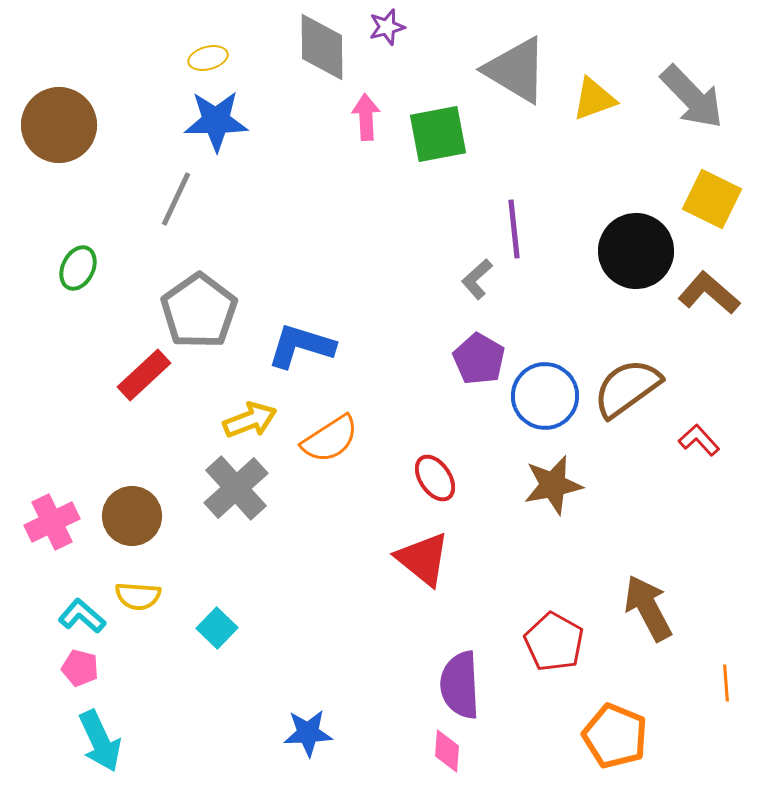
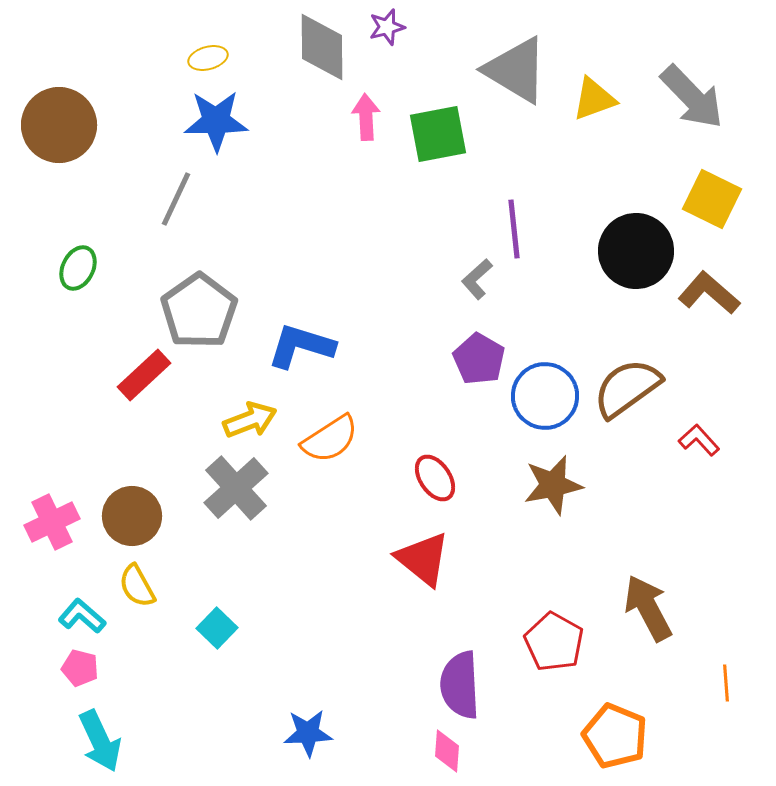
yellow semicircle at (138, 596): moved 1 px left, 10 px up; rotated 57 degrees clockwise
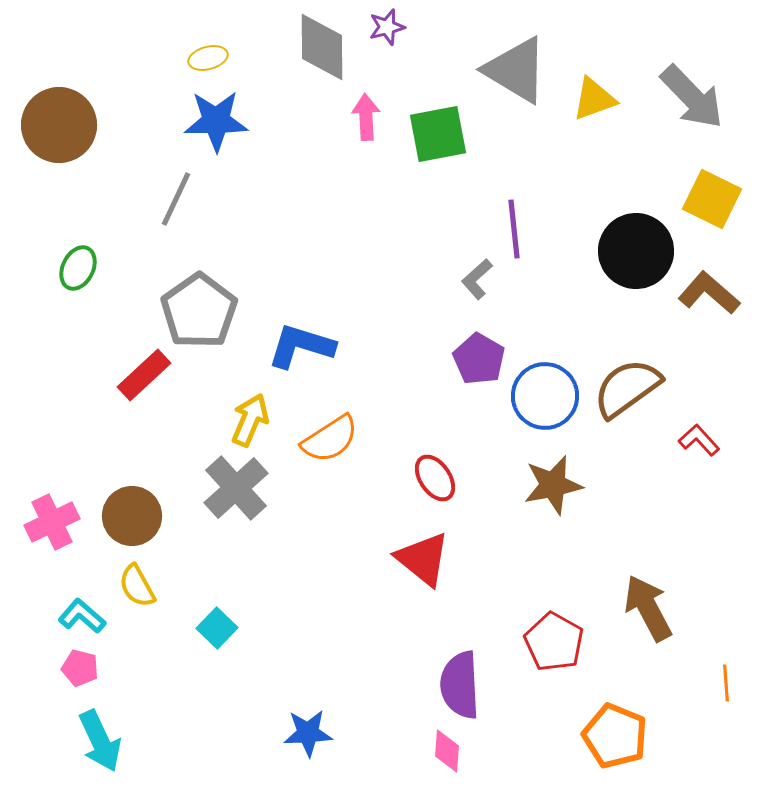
yellow arrow at (250, 420): rotated 46 degrees counterclockwise
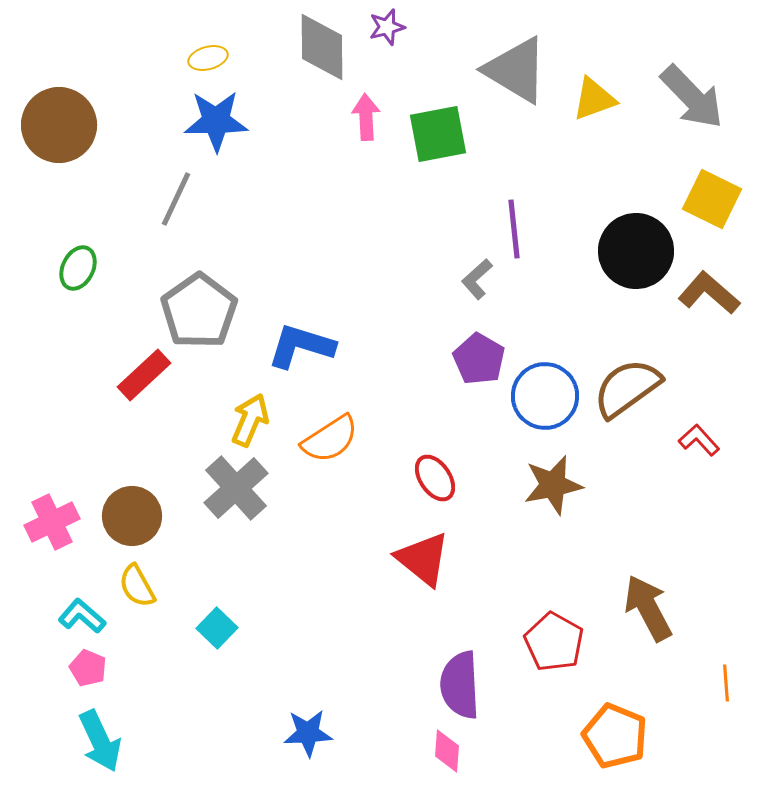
pink pentagon at (80, 668): moved 8 px right; rotated 9 degrees clockwise
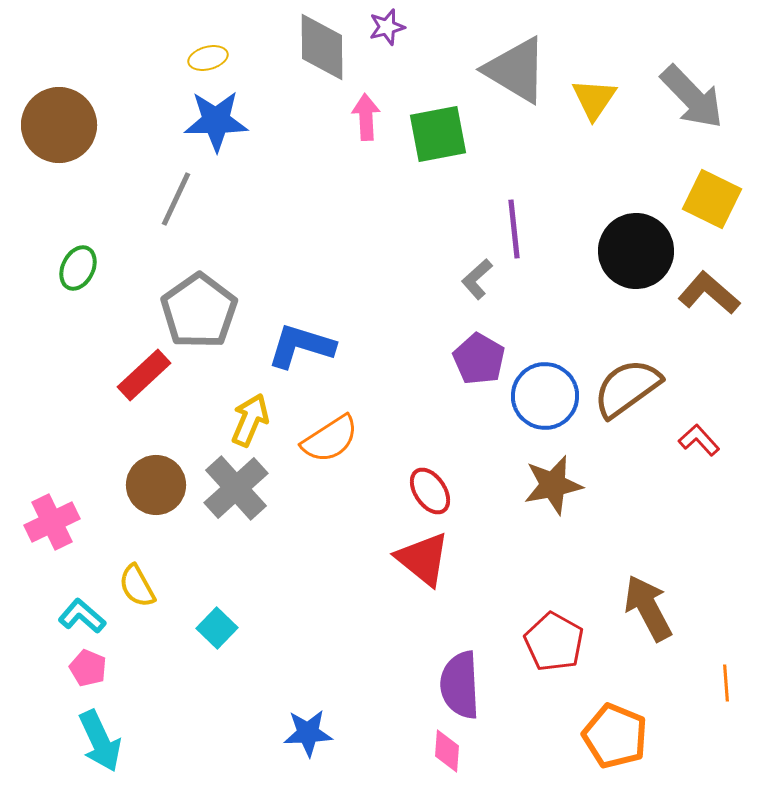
yellow triangle at (594, 99): rotated 36 degrees counterclockwise
red ellipse at (435, 478): moved 5 px left, 13 px down
brown circle at (132, 516): moved 24 px right, 31 px up
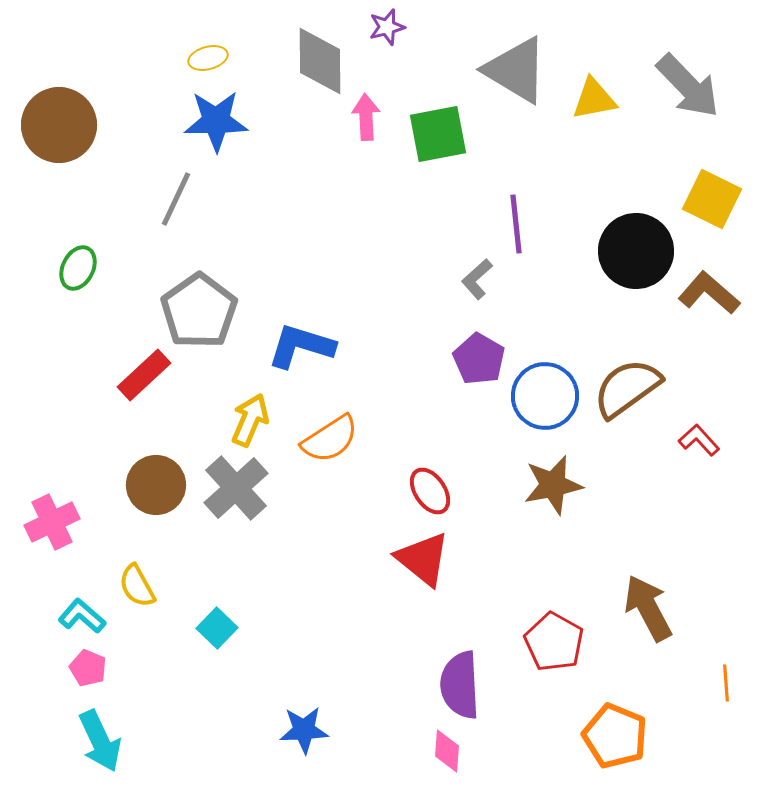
gray diamond at (322, 47): moved 2 px left, 14 px down
gray arrow at (692, 97): moved 4 px left, 11 px up
yellow triangle at (594, 99): rotated 45 degrees clockwise
purple line at (514, 229): moved 2 px right, 5 px up
blue star at (308, 733): moved 4 px left, 3 px up
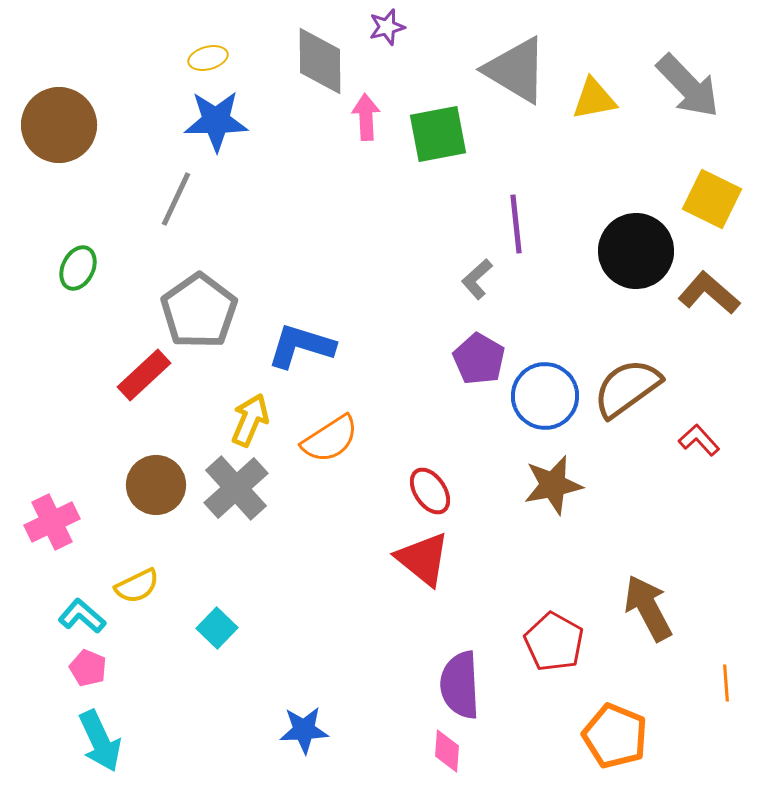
yellow semicircle at (137, 586): rotated 87 degrees counterclockwise
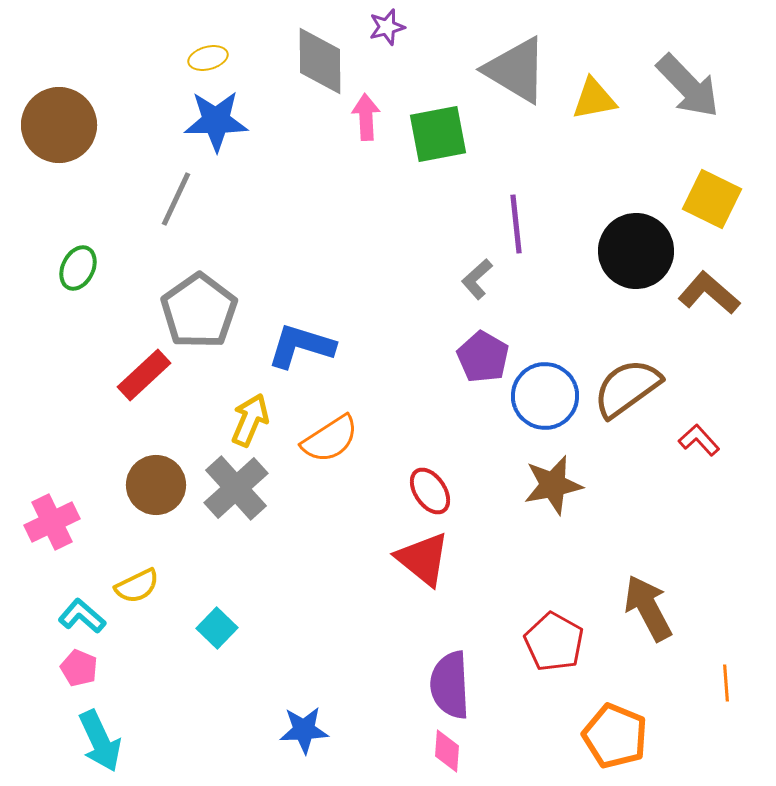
purple pentagon at (479, 359): moved 4 px right, 2 px up
pink pentagon at (88, 668): moved 9 px left
purple semicircle at (460, 685): moved 10 px left
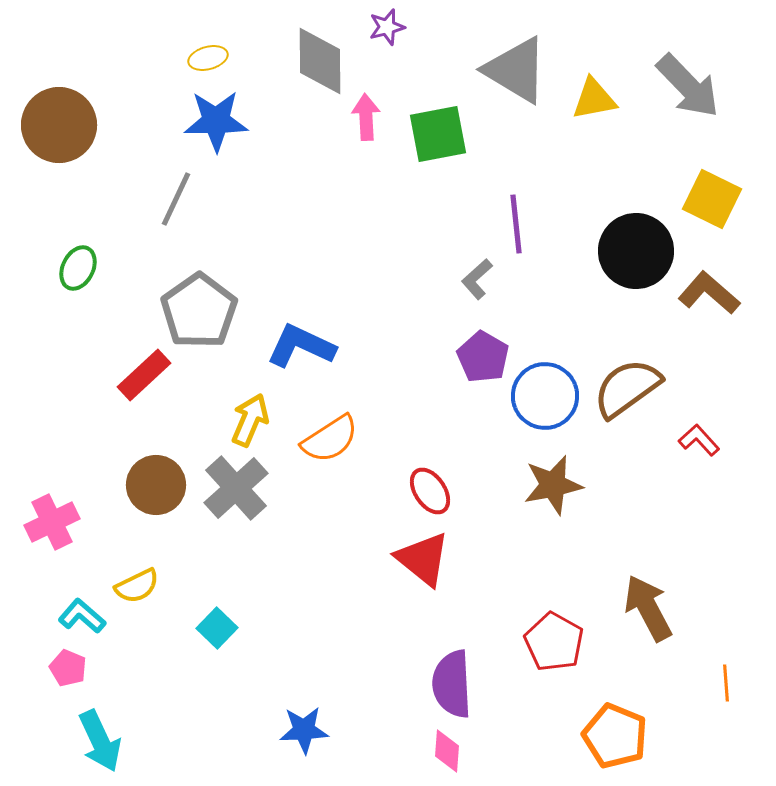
blue L-shape at (301, 346): rotated 8 degrees clockwise
pink pentagon at (79, 668): moved 11 px left
purple semicircle at (450, 685): moved 2 px right, 1 px up
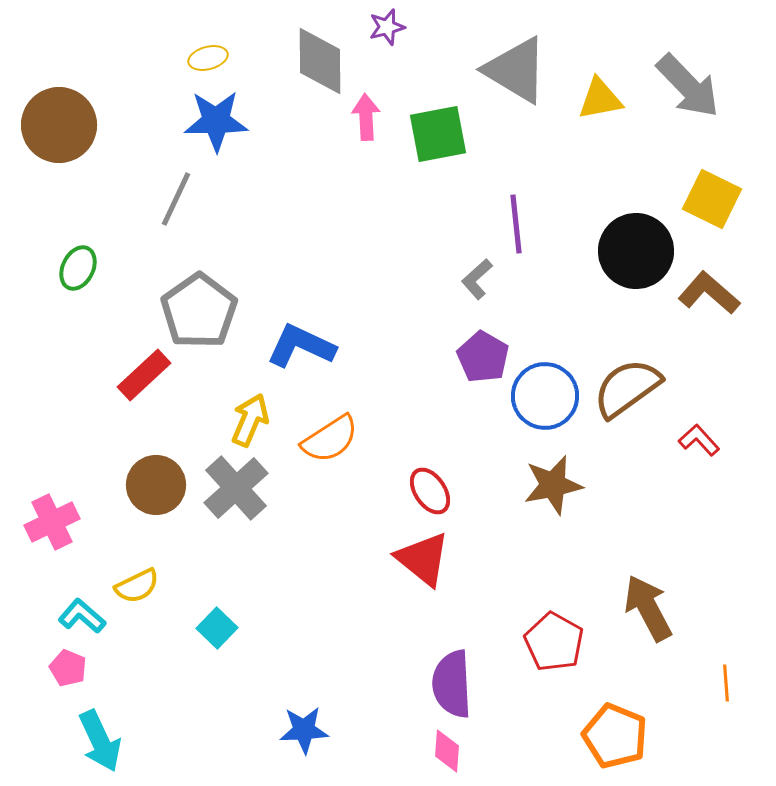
yellow triangle at (594, 99): moved 6 px right
